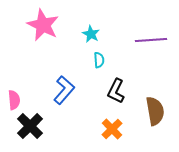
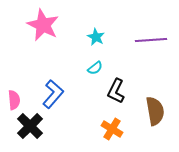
cyan star: moved 5 px right, 3 px down
cyan semicircle: moved 4 px left, 8 px down; rotated 56 degrees clockwise
blue L-shape: moved 11 px left, 4 px down
orange cross: rotated 15 degrees counterclockwise
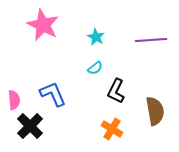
blue L-shape: rotated 64 degrees counterclockwise
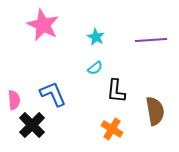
black L-shape: rotated 20 degrees counterclockwise
black cross: moved 2 px right, 1 px up
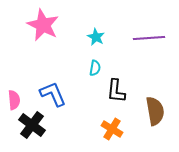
purple line: moved 2 px left, 2 px up
cyan semicircle: rotated 42 degrees counterclockwise
black cross: rotated 8 degrees counterclockwise
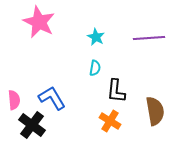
pink star: moved 4 px left, 3 px up
blue L-shape: moved 1 px left, 4 px down; rotated 8 degrees counterclockwise
orange cross: moved 2 px left, 8 px up
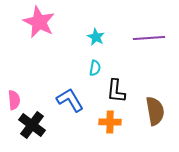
blue L-shape: moved 18 px right, 2 px down
orange cross: moved 1 px down; rotated 30 degrees counterclockwise
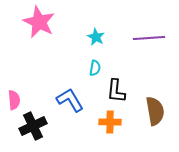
black cross: moved 1 px right, 1 px down; rotated 28 degrees clockwise
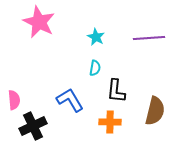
brown semicircle: rotated 24 degrees clockwise
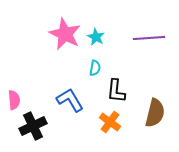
pink star: moved 26 px right, 12 px down
brown semicircle: moved 2 px down
orange cross: rotated 35 degrees clockwise
